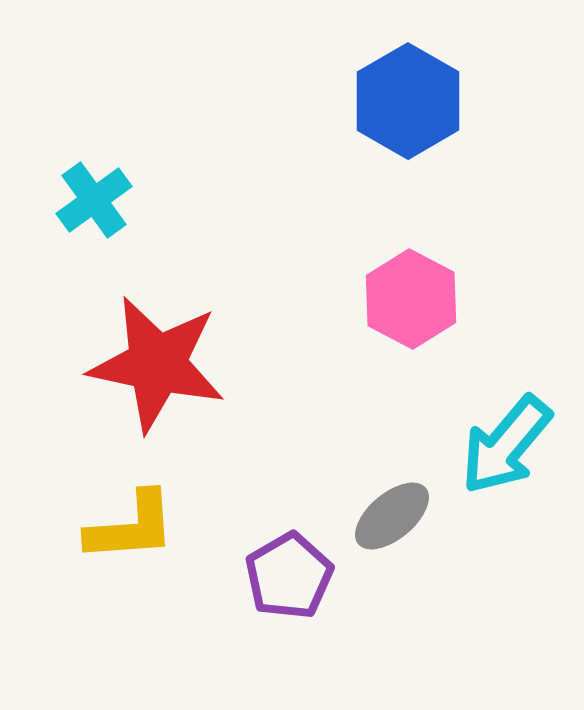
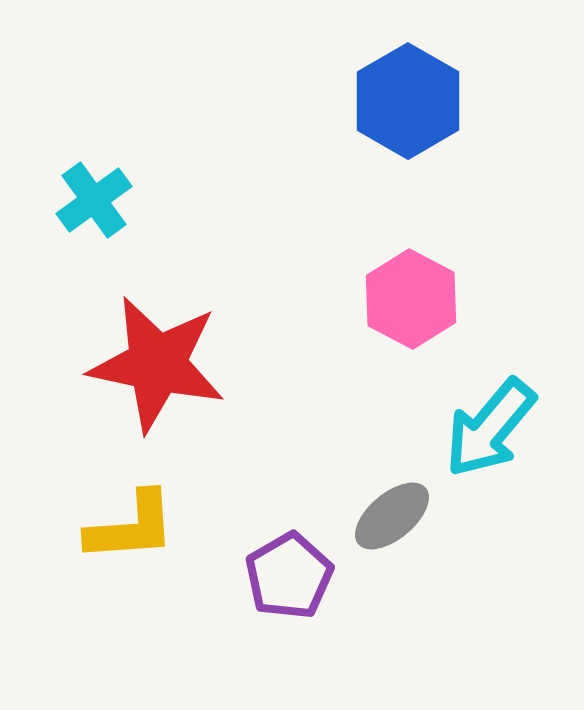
cyan arrow: moved 16 px left, 17 px up
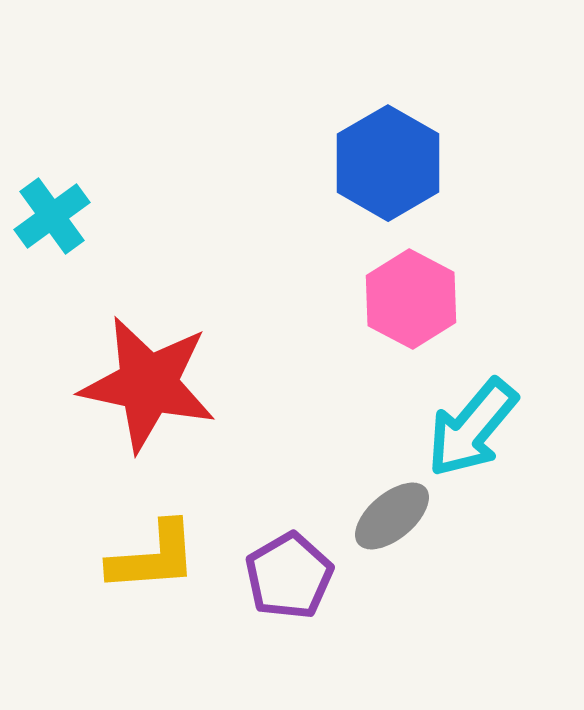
blue hexagon: moved 20 px left, 62 px down
cyan cross: moved 42 px left, 16 px down
red star: moved 9 px left, 20 px down
cyan arrow: moved 18 px left
yellow L-shape: moved 22 px right, 30 px down
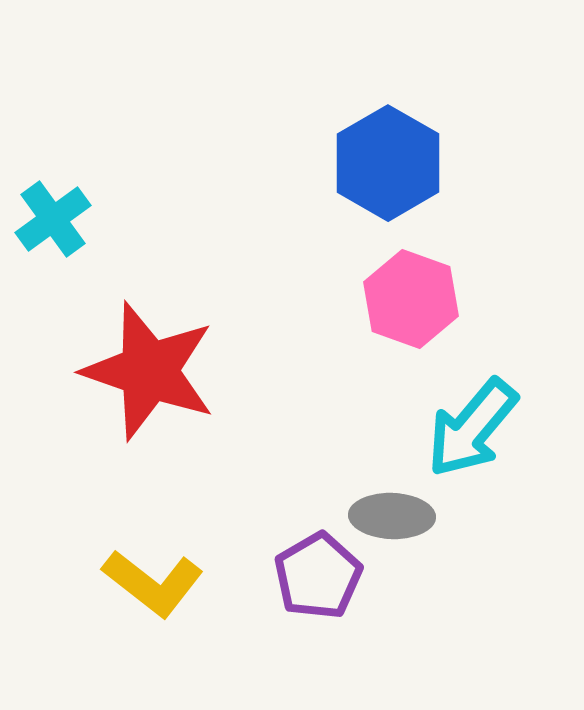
cyan cross: moved 1 px right, 3 px down
pink hexagon: rotated 8 degrees counterclockwise
red star: moved 1 px right, 13 px up; rotated 7 degrees clockwise
gray ellipse: rotated 42 degrees clockwise
yellow L-shape: moved 26 px down; rotated 42 degrees clockwise
purple pentagon: moved 29 px right
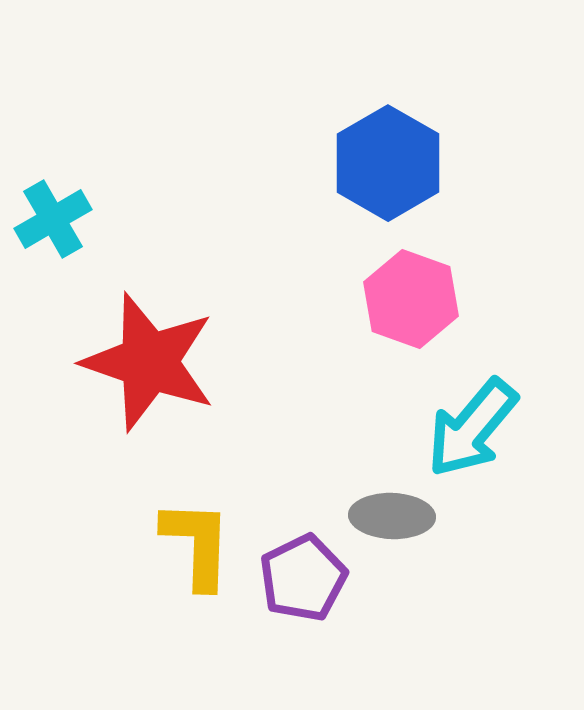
cyan cross: rotated 6 degrees clockwise
red star: moved 9 px up
purple pentagon: moved 15 px left, 2 px down; rotated 4 degrees clockwise
yellow L-shape: moved 44 px right, 39 px up; rotated 126 degrees counterclockwise
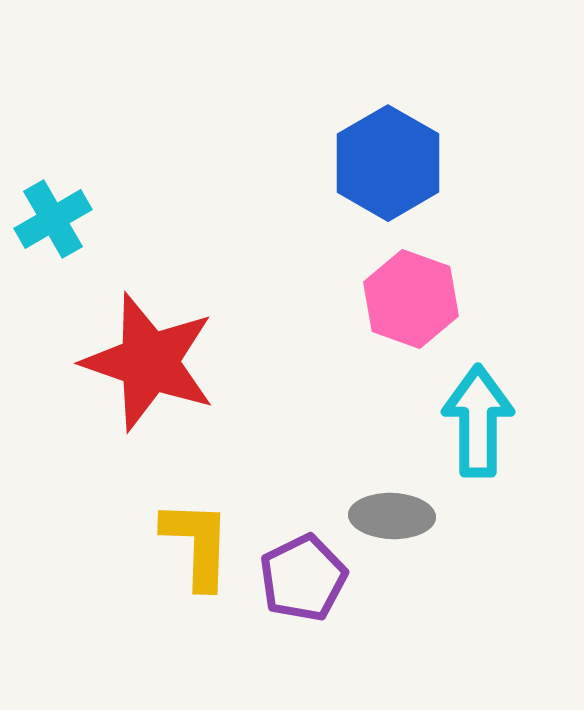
cyan arrow: moved 6 px right, 7 px up; rotated 140 degrees clockwise
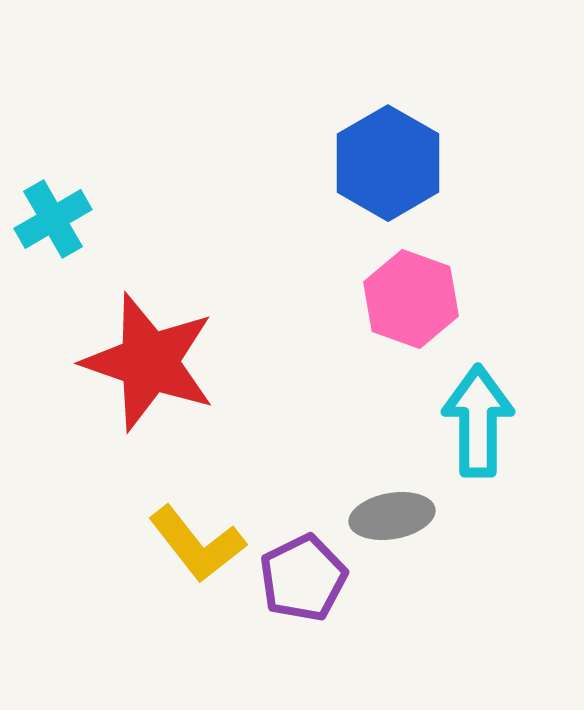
gray ellipse: rotated 12 degrees counterclockwise
yellow L-shape: rotated 140 degrees clockwise
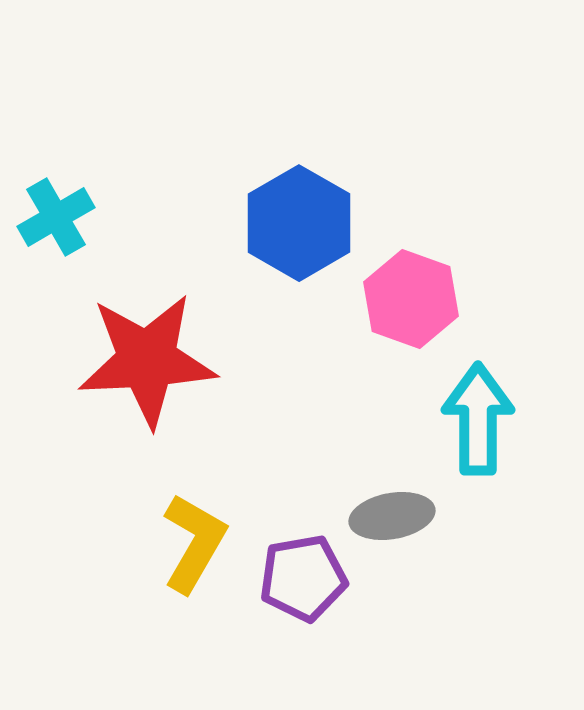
blue hexagon: moved 89 px left, 60 px down
cyan cross: moved 3 px right, 2 px up
red star: moved 2 px left, 2 px up; rotated 22 degrees counterclockwise
cyan arrow: moved 2 px up
yellow L-shape: moved 3 px left, 1 px up; rotated 112 degrees counterclockwise
purple pentagon: rotated 16 degrees clockwise
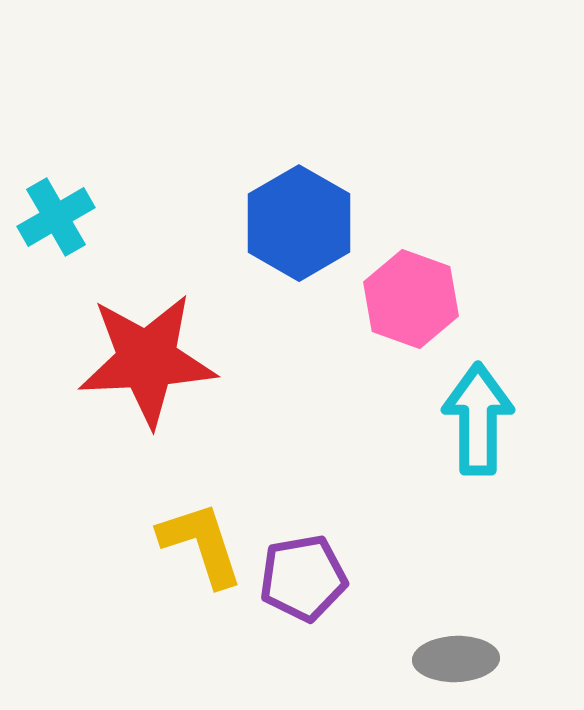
gray ellipse: moved 64 px right, 143 px down; rotated 8 degrees clockwise
yellow L-shape: moved 7 px right, 1 px down; rotated 48 degrees counterclockwise
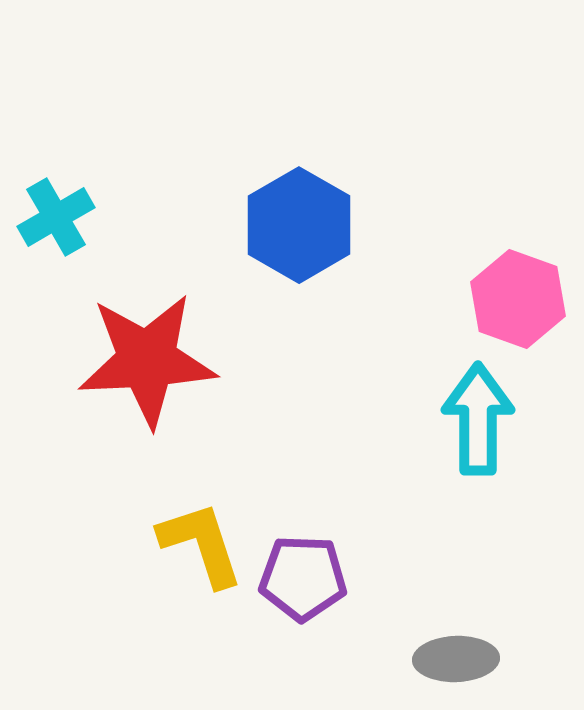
blue hexagon: moved 2 px down
pink hexagon: moved 107 px right
purple pentagon: rotated 12 degrees clockwise
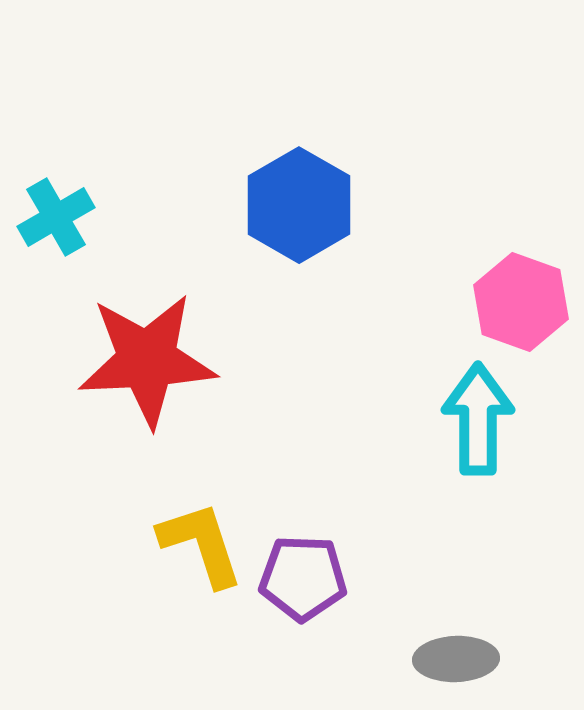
blue hexagon: moved 20 px up
pink hexagon: moved 3 px right, 3 px down
